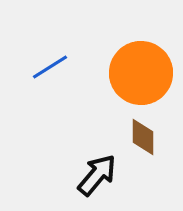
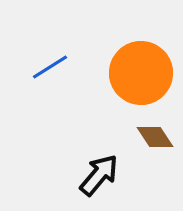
brown diamond: moved 12 px right; rotated 33 degrees counterclockwise
black arrow: moved 2 px right
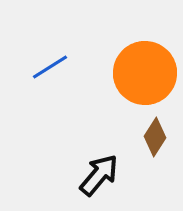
orange circle: moved 4 px right
brown diamond: rotated 66 degrees clockwise
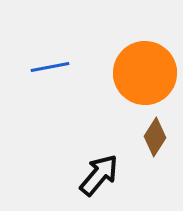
blue line: rotated 21 degrees clockwise
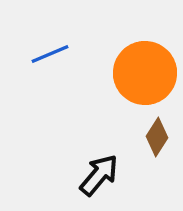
blue line: moved 13 px up; rotated 12 degrees counterclockwise
brown diamond: moved 2 px right
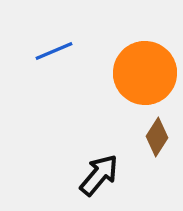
blue line: moved 4 px right, 3 px up
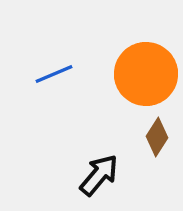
blue line: moved 23 px down
orange circle: moved 1 px right, 1 px down
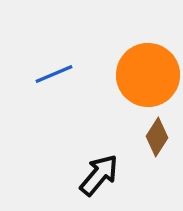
orange circle: moved 2 px right, 1 px down
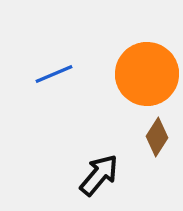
orange circle: moved 1 px left, 1 px up
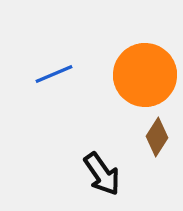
orange circle: moved 2 px left, 1 px down
black arrow: moved 3 px right, 1 px up; rotated 105 degrees clockwise
